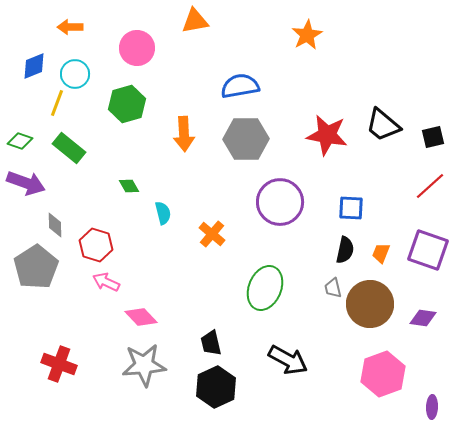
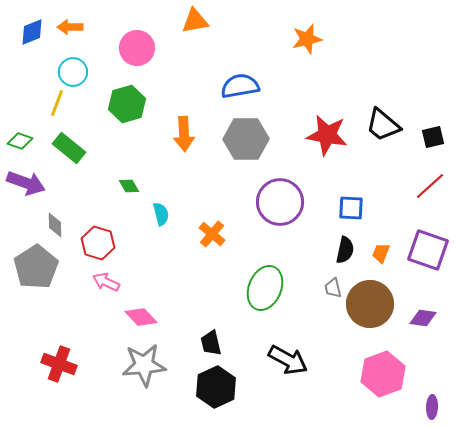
orange star at (307, 35): moved 4 px down; rotated 16 degrees clockwise
blue diamond at (34, 66): moved 2 px left, 34 px up
cyan circle at (75, 74): moved 2 px left, 2 px up
cyan semicircle at (163, 213): moved 2 px left, 1 px down
red hexagon at (96, 245): moved 2 px right, 2 px up
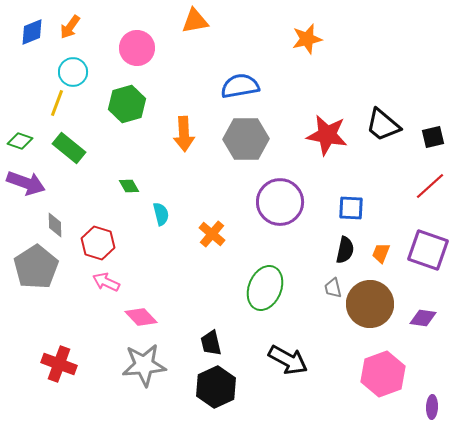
orange arrow at (70, 27): rotated 55 degrees counterclockwise
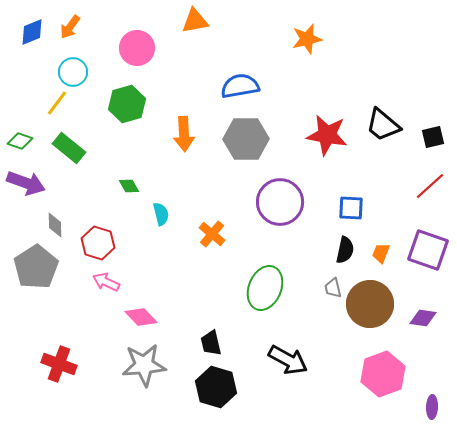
yellow line at (57, 103): rotated 16 degrees clockwise
black hexagon at (216, 387): rotated 18 degrees counterclockwise
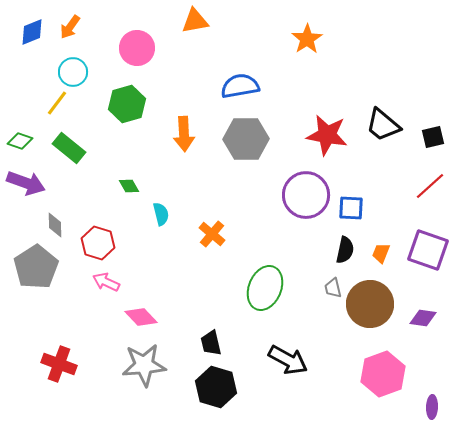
orange star at (307, 39): rotated 20 degrees counterclockwise
purple circle at (280, 202): moved 26 px right, 7 px up
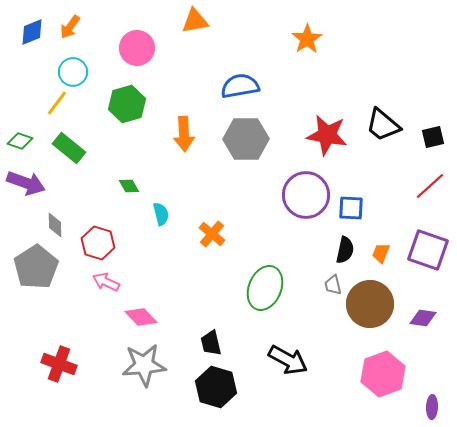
gray trapezoid at (333, 288): moved 3 px up
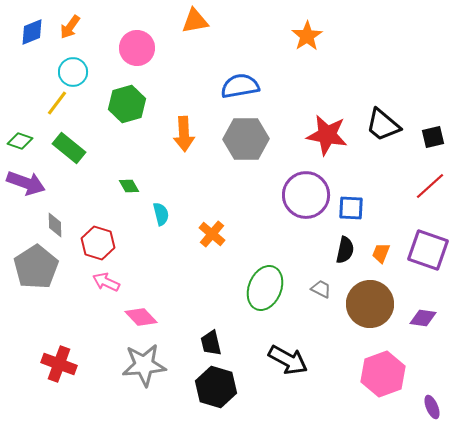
orange star at (307, 39): moved 3 px up
gray trapezoid at (333, 285): moved 12 px left, 4 px down; rotated 130 degrees clockwise
purple ellipse at (432, 407): rotated 25 degrees counterclockwise
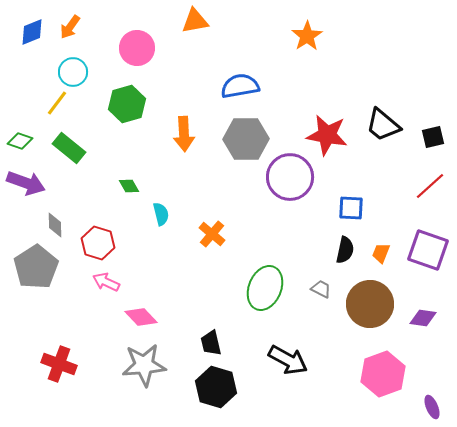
purple circle at (306, 195): moved 16 px left, 18 px up
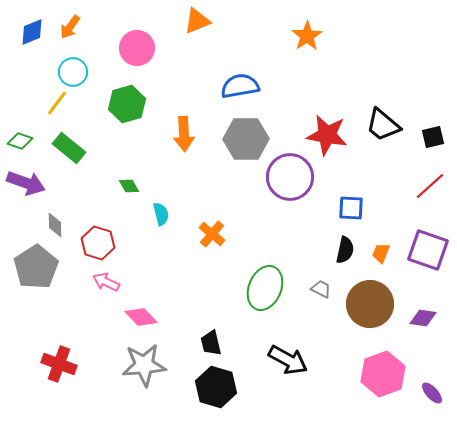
orange triangle at (195, 21): moved 2 px right; rotated 12 degrees counterclockwise
purple ellipse at (432, 407): moved 14 px up; rotated 20 degrees counterclockwise
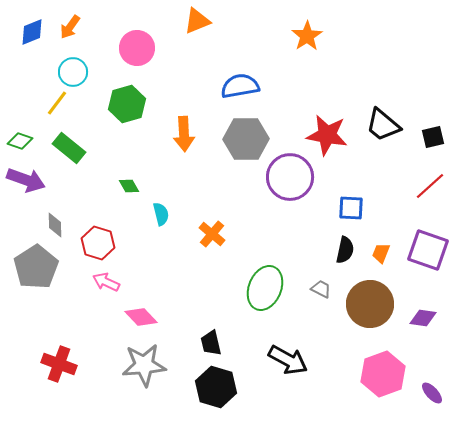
purple arrow at (26, 183): moved 3 px up
